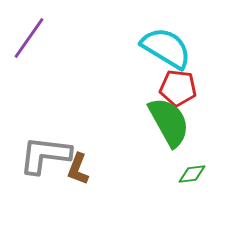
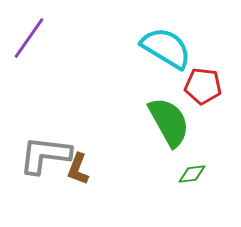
red pentagon: moved 25 px right, 2 px up
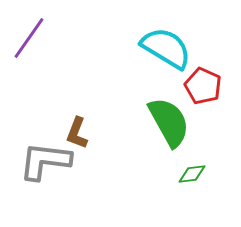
red pentagon: rotated 18 degrees clockwise
gray L-shape: moved 6 px down
brown L-shape: moved 1 px left, 36 px up
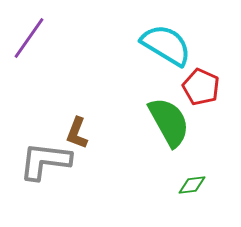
cyan semicircle: moved 3 px up
red pentagon: moved 2 px left, 1 px down
green diamond: moved 11 px down
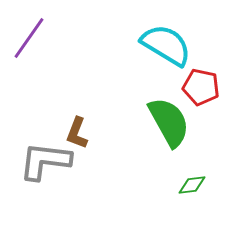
red pentagon: rotated 12 degrees counterclockwise
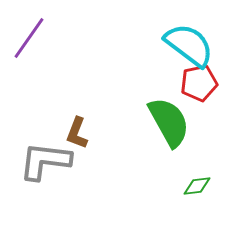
cyan semicircle: moved 23 px right; rotated 6 degrees clockwise
red pentagon: moved 2 px left, 4 px up; rotated 24 degrees counterclockwise
green diamond: moved 5 px right, 1 px down
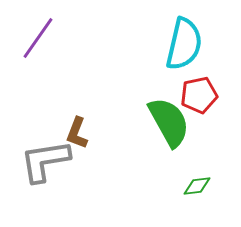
purple line: moved 9 px right
cyan semicircle: moved 5 px left, 1 px up; rotated 66 degrees clockwise
red pentagon: moved 12 px down
gray L-shape: rotated 16 degrees counterclockwise
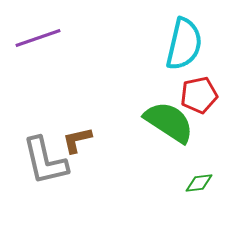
purple line: rotated 36 degrees clockwise
green semicircle: rotated 28 degrees counterclockwise
brown L-shape: moved 7 px down; rotated 56 degrees clockwise
gray L-shape: rotated 94 degrees counterclockwise
green diamond: moved 2 px right, 3 px up
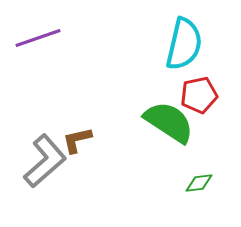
gray L-shape: rotated 118 degrees counterclockwise
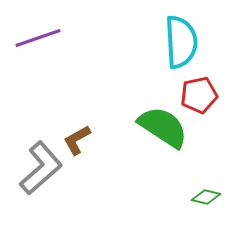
cyan semicircle: moved 3 px left, 2 px up; rotated 16 degrees counterclockwise
green semicircle: moved 6 px left, 5 px down
brown L-shape: rotated 16 degrees counterclockwise
gray L-shape: moved 4 px left, 7 px down
green diamond: moved 7 px right, 14 px down; rotated 20 degrees clockwise
